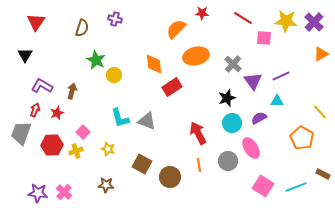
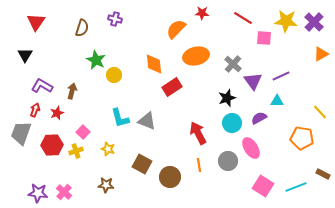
orange pentagon at (302, 138): rotated 20 degrees counterclockwise
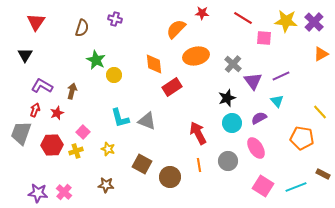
cyan triangle at (277, 101): rotated 48 degrees clockwise
pink ellipse at (251, 148): moved 5 px right
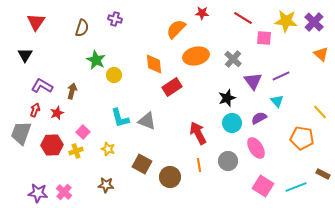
orange triangle at (321, 54): rotated 49 degrees counterclockwise
gray cross at (233, 64): moved 5 px up
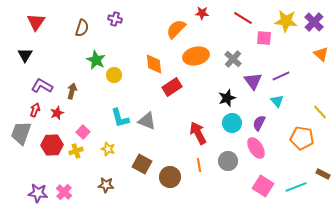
purple semicircle at (259, 118): moved 5 px down; rotated 35 degrees counterclockwise
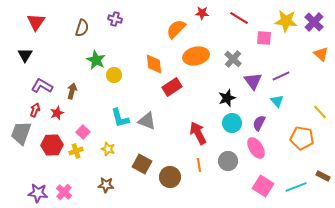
red line at (243, 18): moved 4 px left
brown rectangle at (323, 174): moved 2 px down
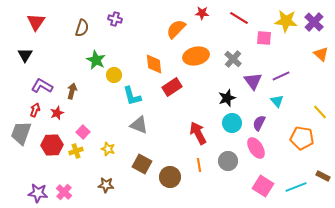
cyan L-shape at (120, 118): moved 12 px right, 22 px up
gray triangle at (147, 121): moved 8 px left, 4 px down
